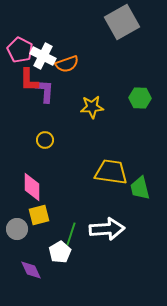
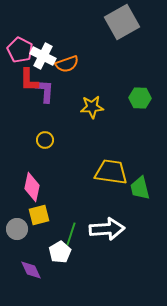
pink diamond: rotated 12 degrees clockwise
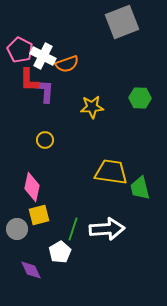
gray square: rotated 8 degrees clockwise
green line: moved 2 px right, 5 px up
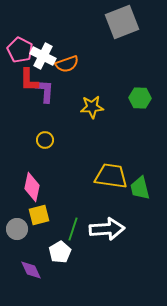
yellow trapezoid: moved 4 px down
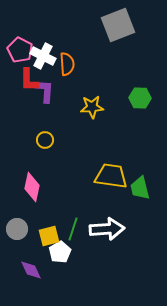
gray square: moved 4 px left, 3 px down
orange semicircle: rotated 75 degrees counterclockwise
yellow square: moved 10 px right, 21 px down
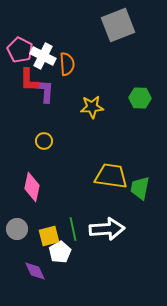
yellow circle: moved 1 px left, 1 px down
green trapezoid: rotated 25 degrees clockwise
green line: rotated 30 degrees counterclockwise
purple diamond: moved 4 px right, 1 px down
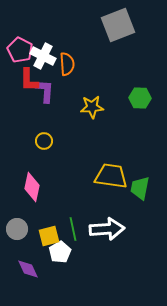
purple diamond: moved 7 px left, 2 px up
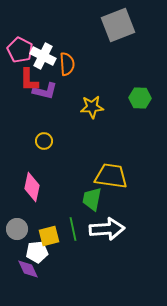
purple L-shape: rotated 100 degrees clockwise
green trapezoid: moved 48 px left, 11 px down
white pentagon: moved 23 px left; rotated 25 degrees clockwise
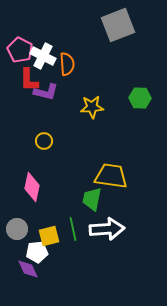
purple L-shape: moved 1 px right, 1 px down
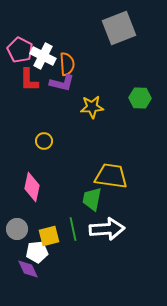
gray square: moved 1 px right, 3 px down
purple L-shape: moved 16 px right, 9 px up
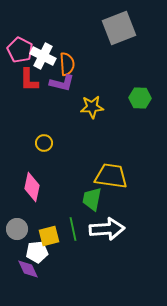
yellow circle: moved 2 px down
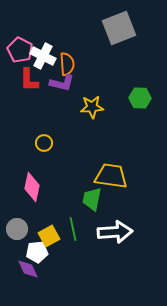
white arrow: moved 8 px right, 3 px down
yellow square: rotated 15 degrees counterclockwise
